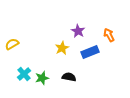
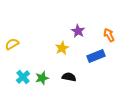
blue rectangle: moved 6 px right, 4 px down
cyan cross: moved 1 px left, 3 px down
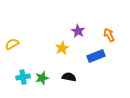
cyan cross: rotated 32 degrees clockwise
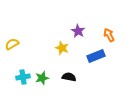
yellow star: rotated 24 degrees counterclockwise
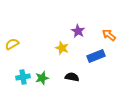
orange arrow: rotated 24 degrees counterclockwise
black semicircle: moved 3 px right
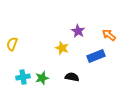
yellow semicircle: rotated 40 degrees counterclockwise
